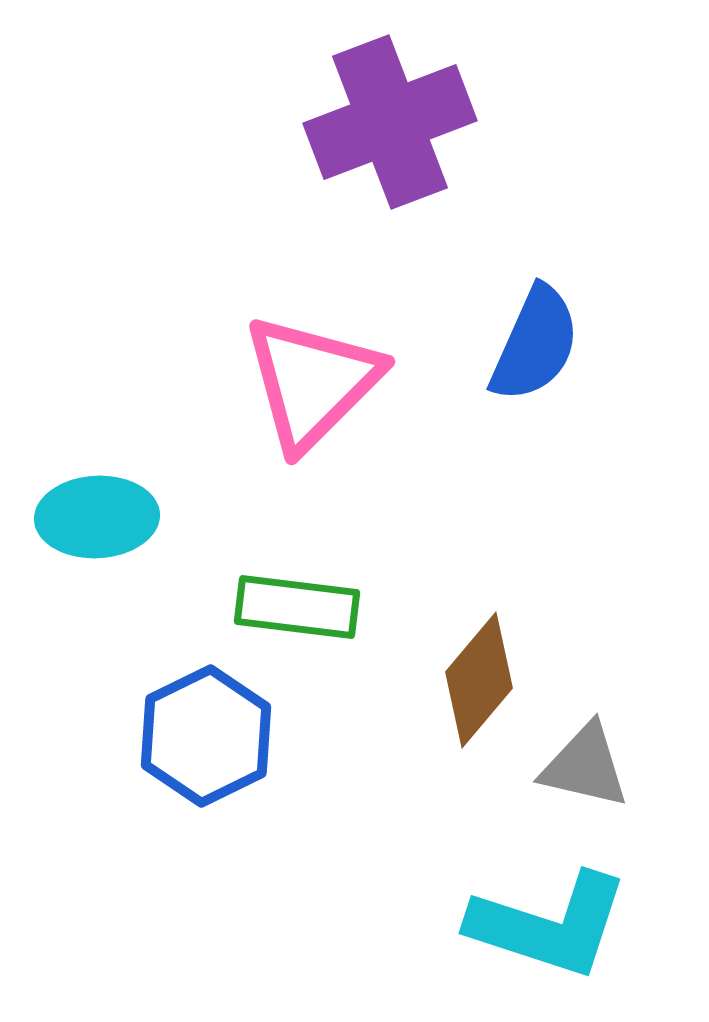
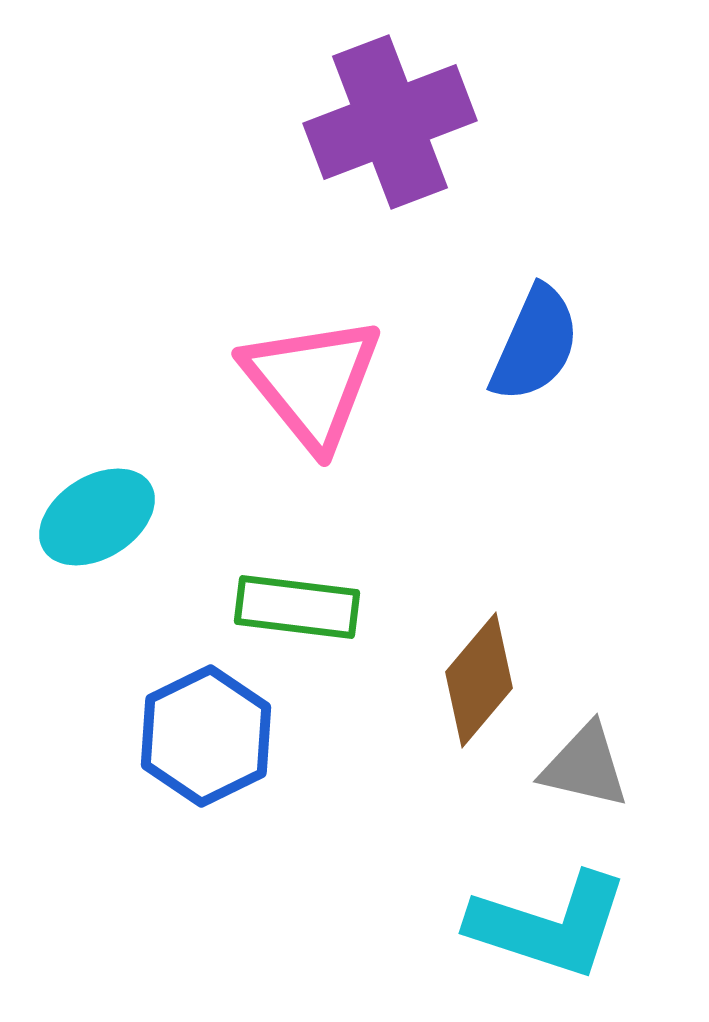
pink triangle: rotated 24 degrees counterclockwise
cyan ellipse: rotated 29 degrees counterclockwise
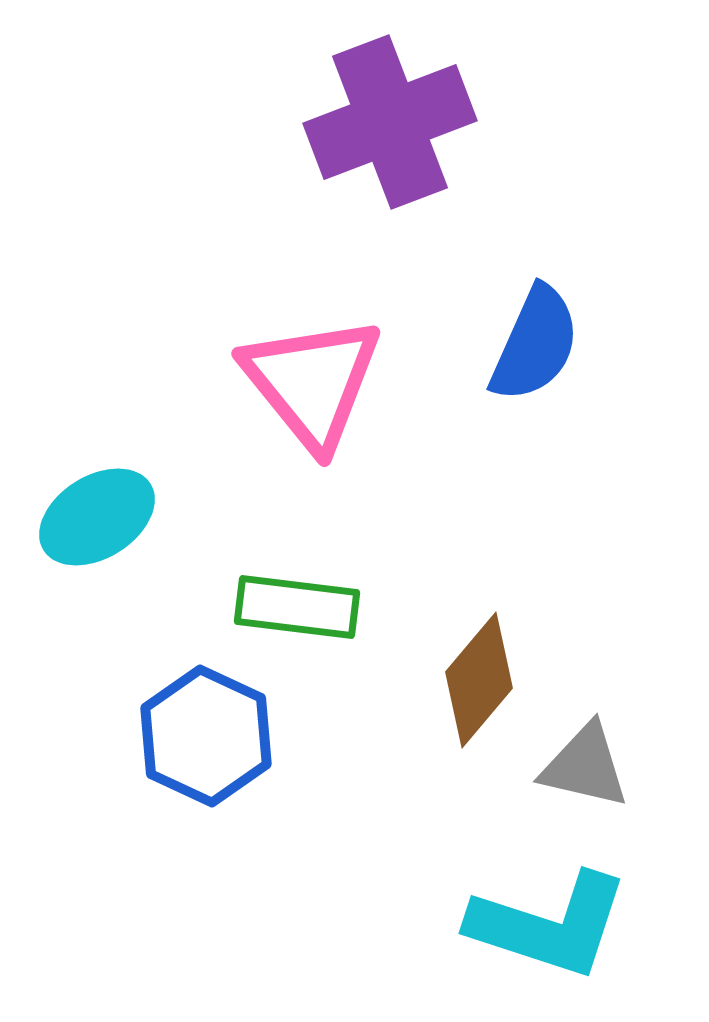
blue hexagon: rotated 9 degrees counterclockwise
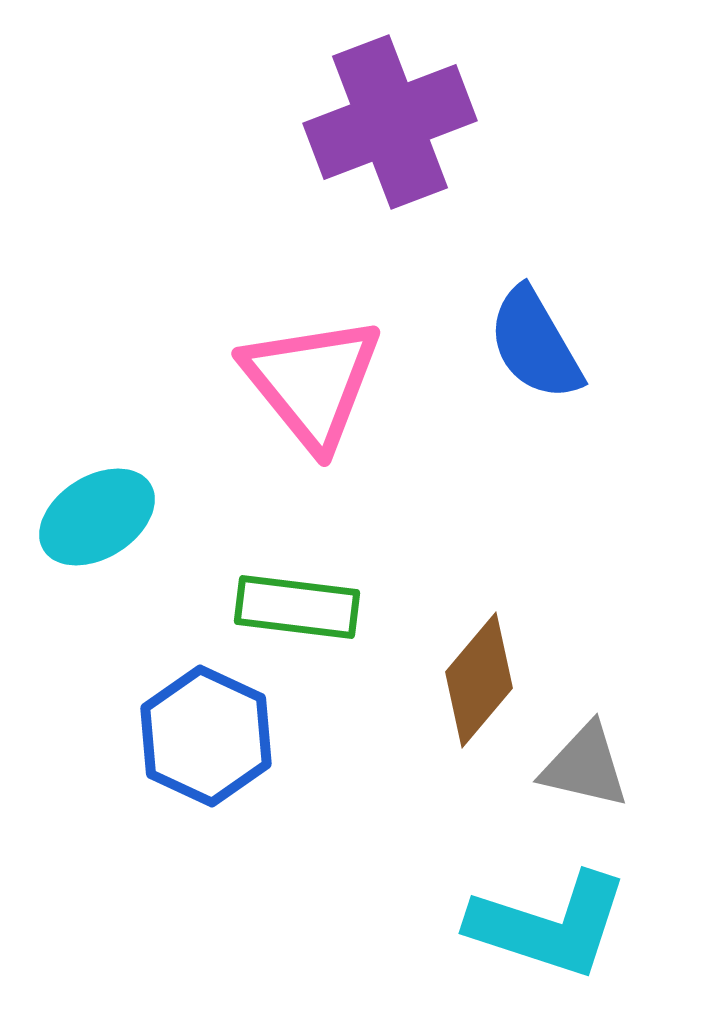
blue semicircle: rotated 126 degrees clockwise
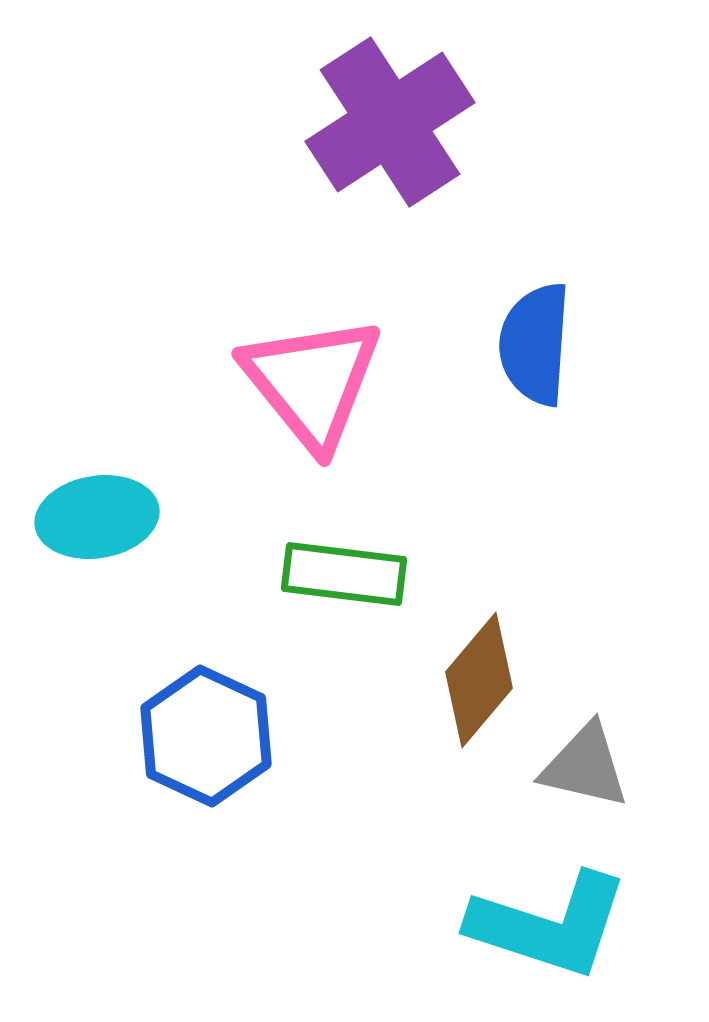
purple cross: rotated 12 degrees counterclockwise
blue semicircle: rotated 34 degrees clockwise
cyan ellipse: rotated 23 degrees clockwise
green rectangle: moved 47 px right, 33 px up
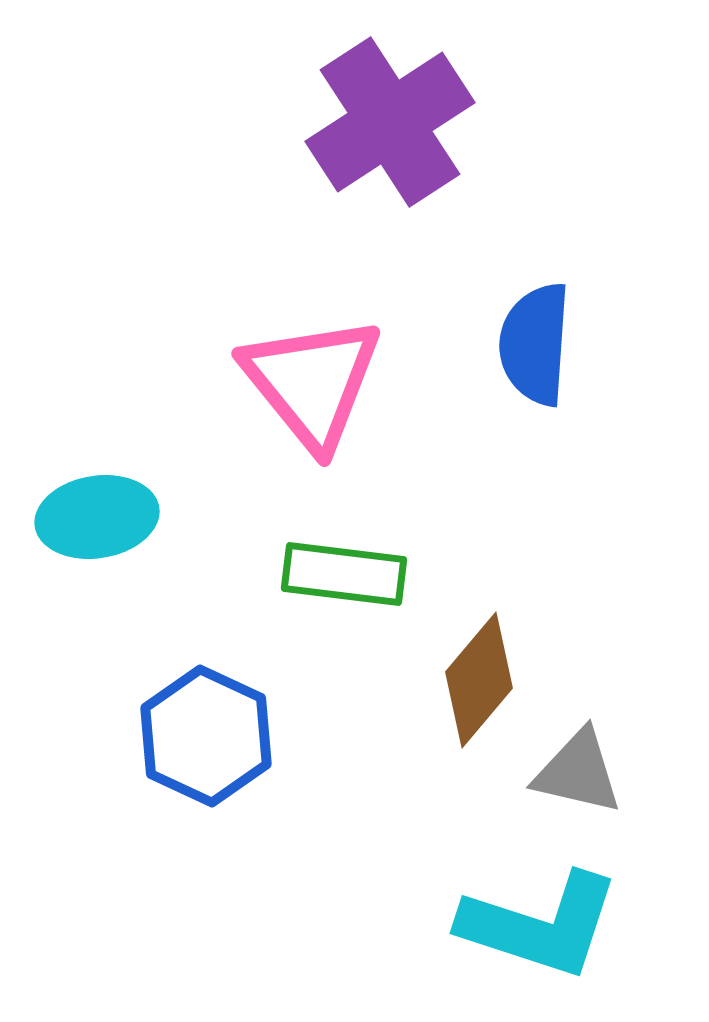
gray triangle: moved 7 px left, 6 px down
cyan L-shape: moved 9 px left
